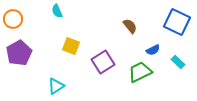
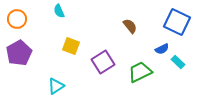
cyan semicircle: moved 2 px right
orange circle: moved 4 px right
blue semicircle: moved 9 px right, 1 px up
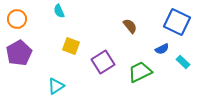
cyan rectangle: moved 5 px right
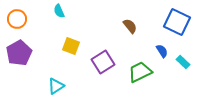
blue semicircle: moved 2 px down; rotated 96 degrees counterclockwise
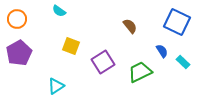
cyan semicircle: rotated 32 degrees counterclockwise
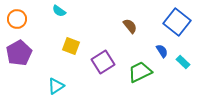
blue square: rotated 12 degrees clockwise
